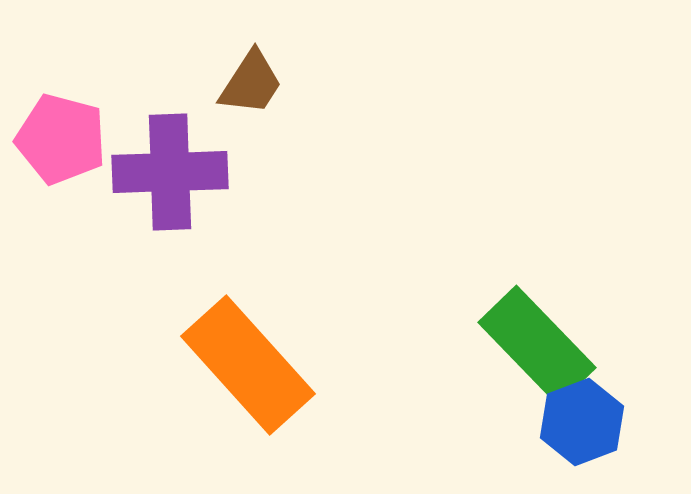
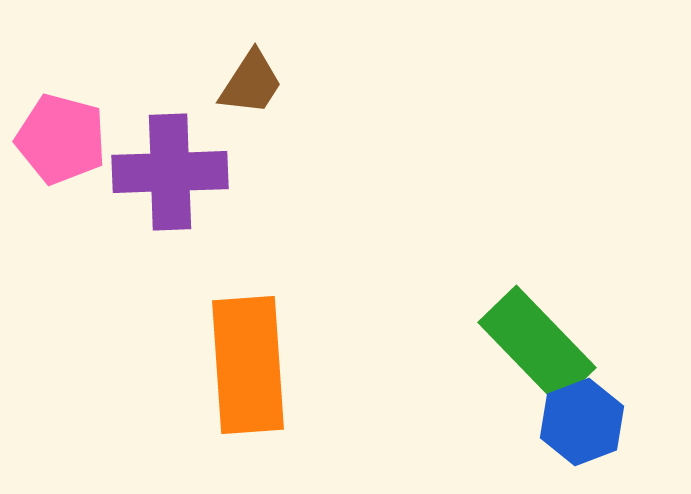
orange rectangle: rotated 38 degrees clockwise
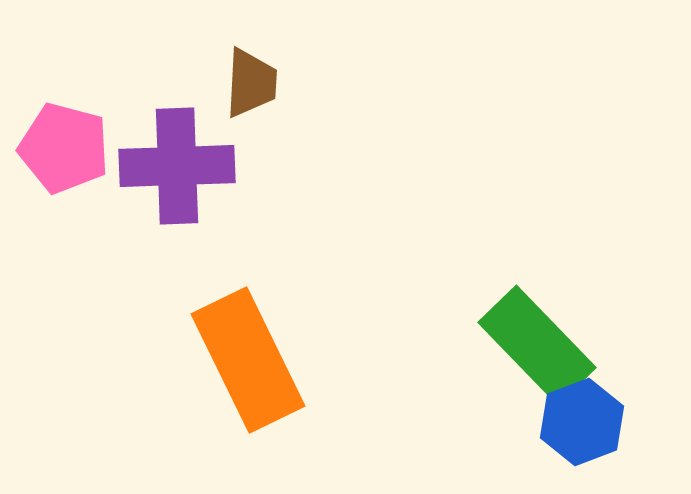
brown trapezoid: rotated 30 degrees counterclockwise
pink pentagon: moved 3 px right, 9 px down
purple cross: moved 7 px right, 6 px up
orange rectangle: moved 5 px up; rotated 22 degrees counterclockwise
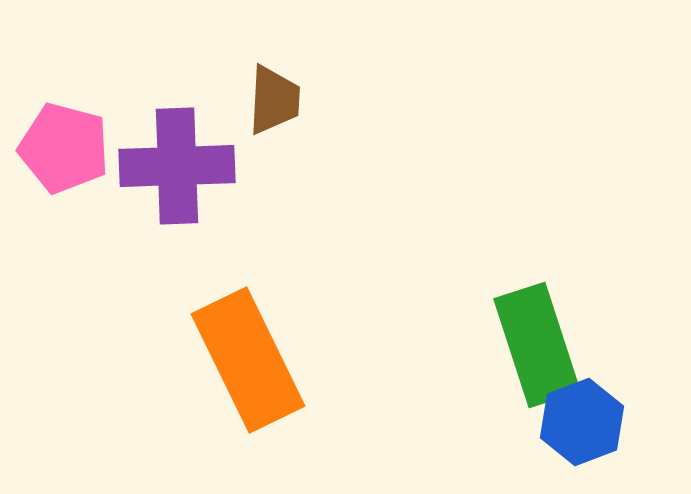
brown trapezoid: moved 23 px right, 17 px down
green rectangle: rotated 26 degrees clockwise
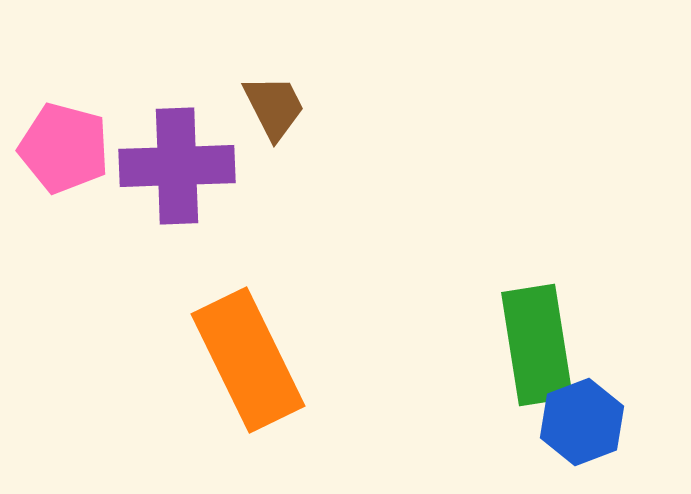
brown trapezoid: moved 7 px down; rotated 30 degrees counterclockwise
green rectangle: rotated 9 degrees clockwise
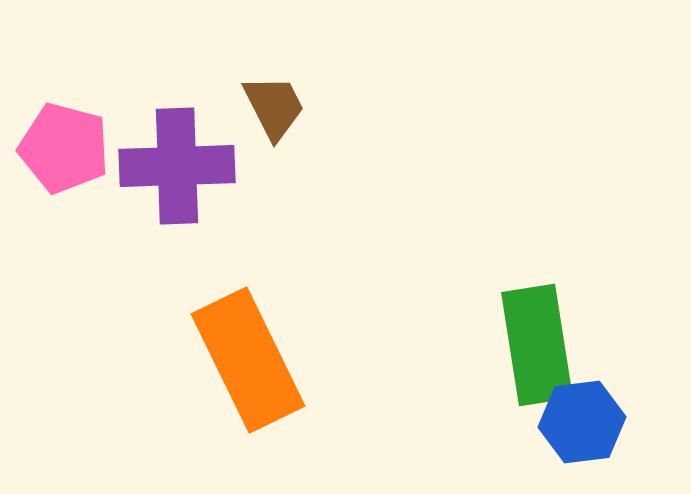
blue hexagon: rotated 14 degrees clockwise
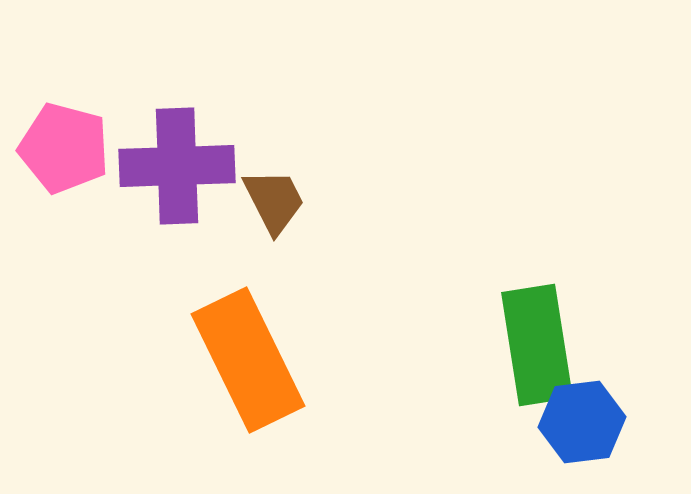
brown trapezoid: moved 94 px down
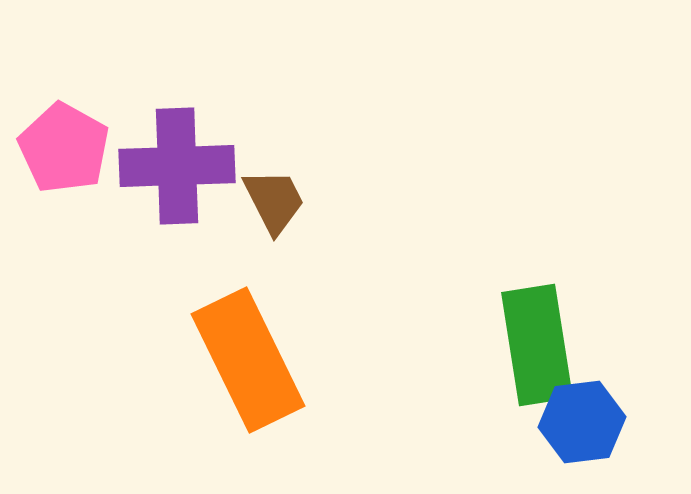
pink pentagon: rotated 14 degrees clockwise
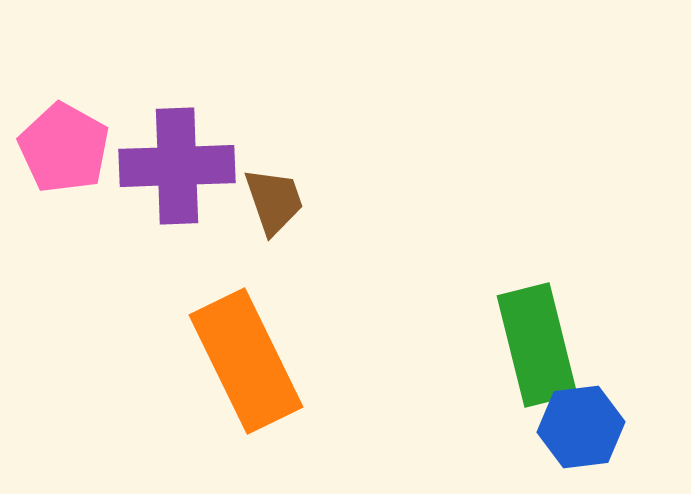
brown trapezoid: rotated 8 degrees clockwise
green rectangle: rotated 5 degrees counterclockwise
orange rectangle: moved 2 px left, 1 px down
blue hexagon: moved 1 px left, 5 px down
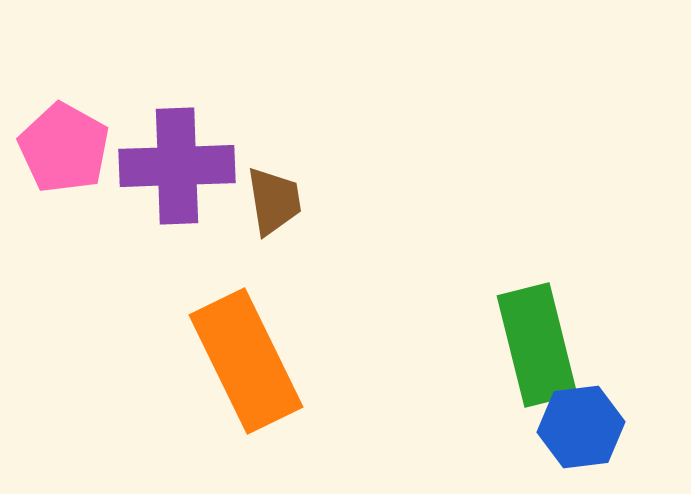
brown trapezoid: rotated 10 degrees clockwise
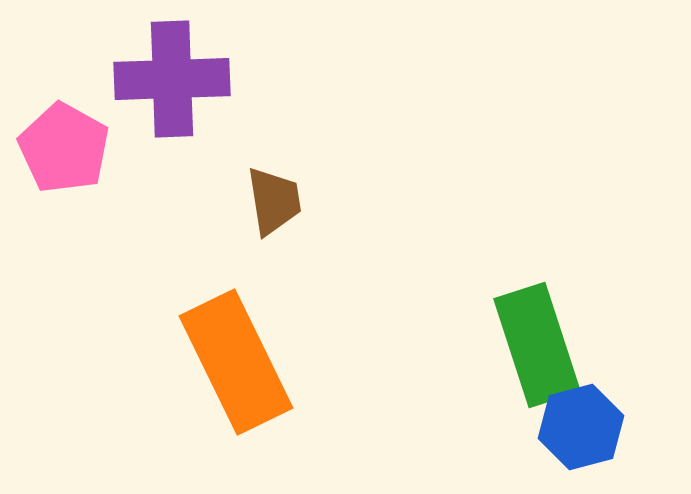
purple cross: moved 5 px left, 87 px up
green rectangle: rotated 4 degrees counterclockwise
orange rectangle: moved 10 px left, 1 px down
blue hexagon: rotated 8 degrees counterclockwise
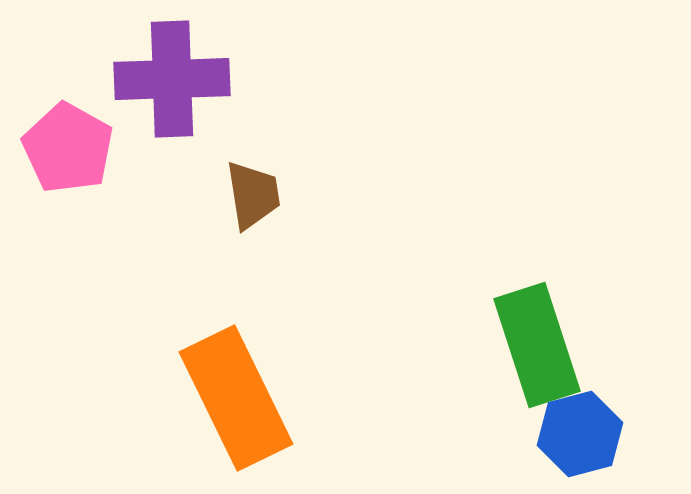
pink pentagon: moved 4 px right
brown trapezoid: moved 21 px left, 6 px up
orange rectangle: moved 36 px down
blue hexagon: moved 1 px left, 7 px down
